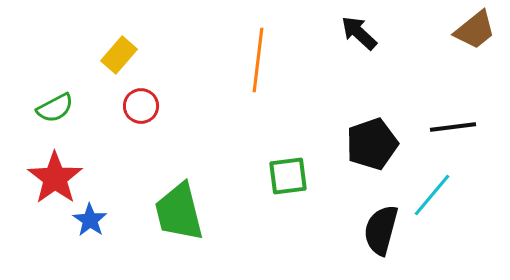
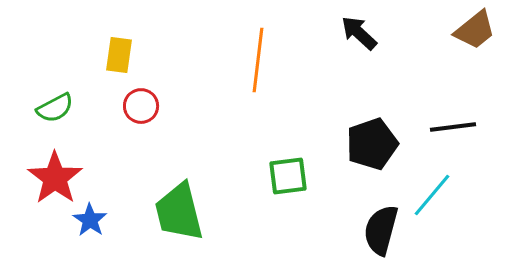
yellow rectangle: rotated 33 degrees counterclockwise
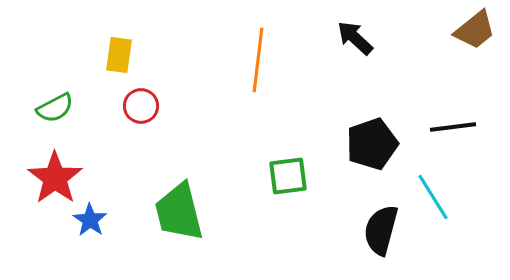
black arrow: moved 4 px left, 5 px down
cyan line: moved 1 px right, 2 px down; rotated 72 degrees counterclockwise
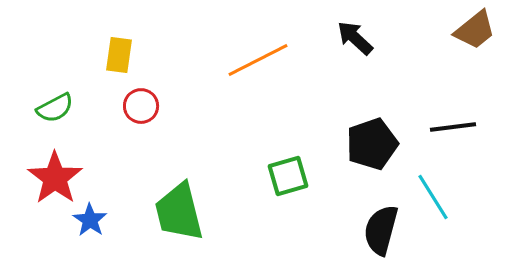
orange line: rotated 56 degrees clockwise
green square: rotated 9 degrees counterclockwise
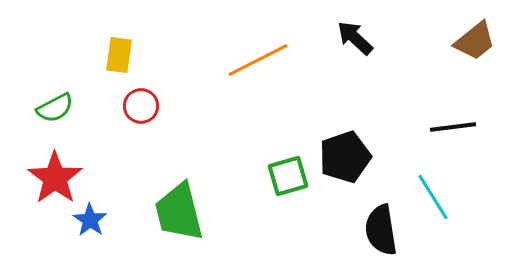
brown trapezoid: moved 11 px down
black pentagon: moved 27 px left, 13 px down
black semicircle: rotated 24 degrees counterclockwise
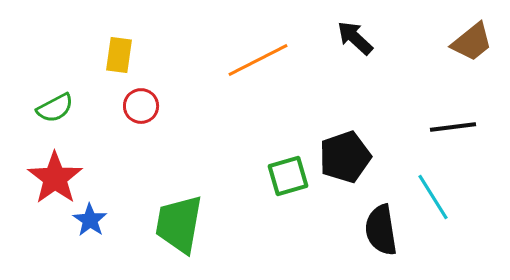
brown trapezoid: moved 3 px left, 1 px down
green trapezoid: moved 12 px down; rotated 24 degrees clockwise
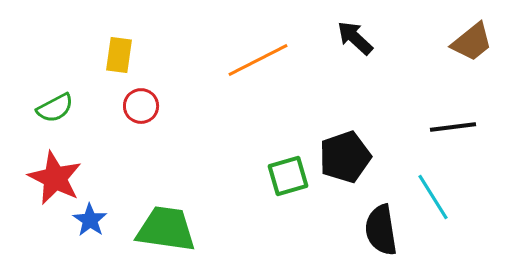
red star: rotated 10 degrees counterclockwise
green trapezoid: moved 13 px left, 5 px down; rotated 88 degrees clockwise
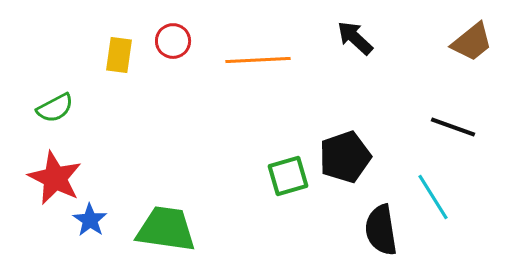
orange line: rotated 24 degrees clockwise
red circle: moved 32 px right, 65 px up
black line: rotated 27 degrees clockwise
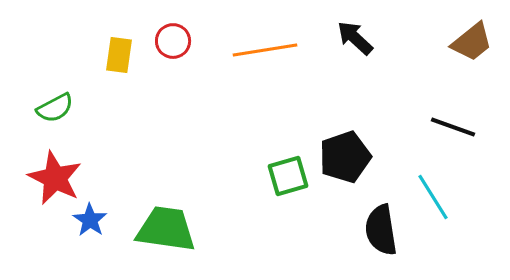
orange line: moved 7 px right, 10 px up; rotated 6 degrees counterclockwise
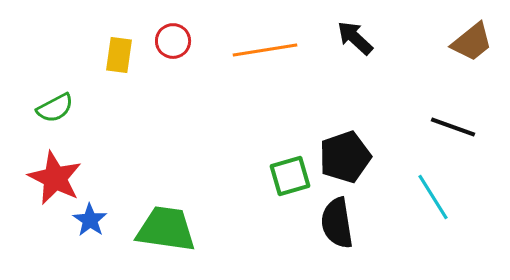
green square: moved 2 px right
black semicircle: moved 44 px left, 7 px up
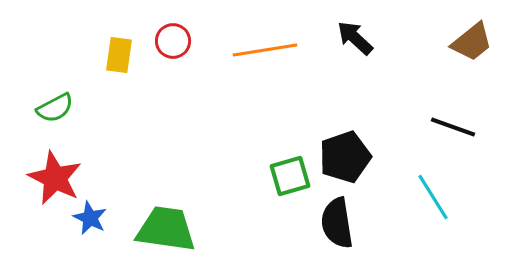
blue star: moved 2 px up; rotated 8 degrees counterclockwise
